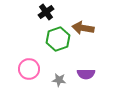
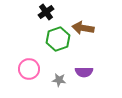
purple semicircle: moved 2 px left, 2 px up
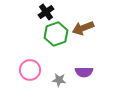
brown arrow: rotated 30 degrees counterclockwise
green hexagon: moved 2 px left, 5 px up
pink circle: moved 1 px right, 1 px down
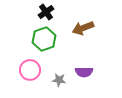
green hexagon: moved 12 px left, 5 px down
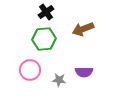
brown arrow: moved 1 px down
green hexagon: rotated 15 degrees clockwise
